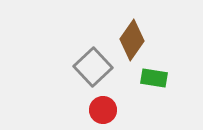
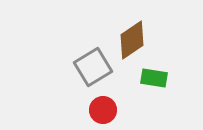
brown diamond: rotated 21 degrees clockwise
gray square: rotated 12 degrees clockwise
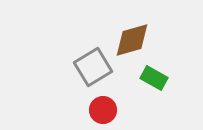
brown diamond: rotated 18 degrees clockwise
green rectangle: rotated 20 degrees clockwise
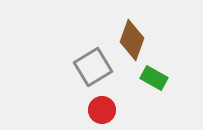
brown diamond: rotated 54 degrees counterclockwise
red circle: moved 1 px left
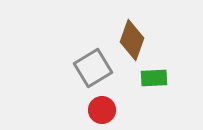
gray square: moved 1 px down
green rectangle: rotated 32 degrees counterclockwise
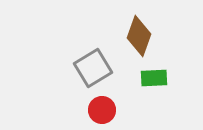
brown diamond: moved 7 px right, 4 px up
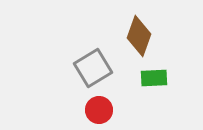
red circle: moved 3 px left
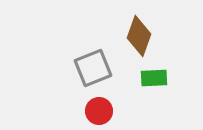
gray square: rotated 9 degrees clockwise
red circle: moved 1 px down
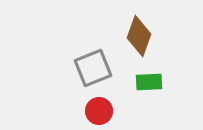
green rectangle: moved 5 px left, 4 px down
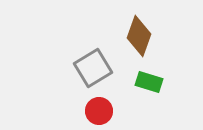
gray square: rotated 9 degrees counterclockwise
green rectangle: rotated 20 degrees clockwise
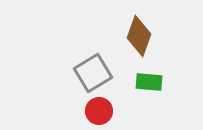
gray square: moved 5 px down
green rectangle: rotated 12 degrees counterclockwise
